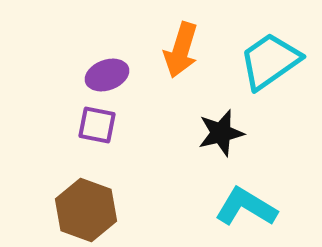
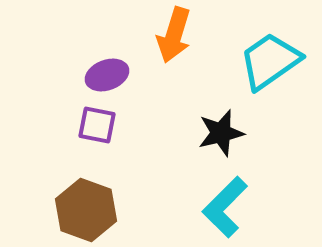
orange arrow: moved 7 px left, 15 px up
cyan L-shape: moved 21 px left; rotated 76 degrees counterclockwise
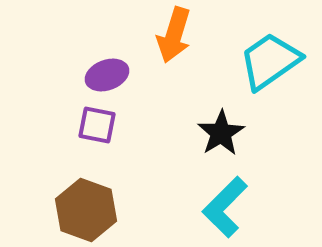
black star: rotated 18 degrees counterclockwise
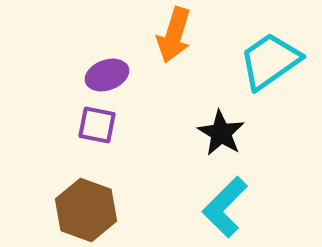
black star: rotated 9 degrees counterclockwise
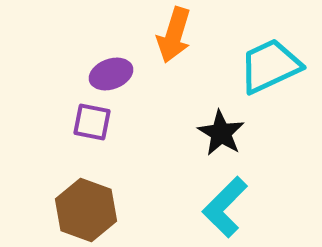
cyan trapezoid: moved 5 px down; rotated 10 degrees clockwise
purple ellipse: moved 4 px right, 1 px up
purple square: moved 5 px left, 3 px up
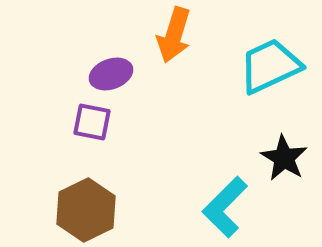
black star: moved 63 px right, 25 px down
brown hexagon: rotated 14 degrees clockwise
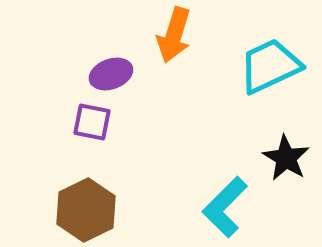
black star: moved 2 px right
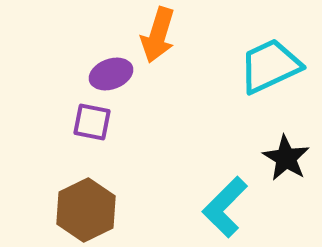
orange arrow: moved 16 px left
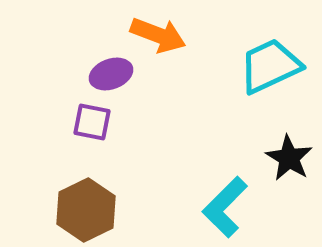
orange arrow: rotated 86 degrees counterclockwise
black star: moved 3 px right
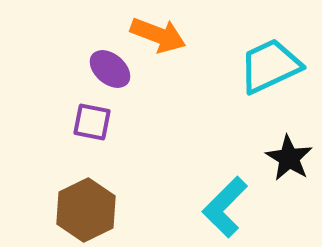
purple ellipse: moved 1 px left, 5 px up; rotated 60 degrees clockwise
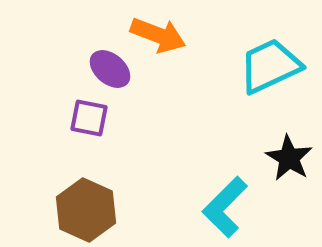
purple square: moved 3 px left, 4 px up
brown hexagon: rotated 10 degrees counterclockwise
